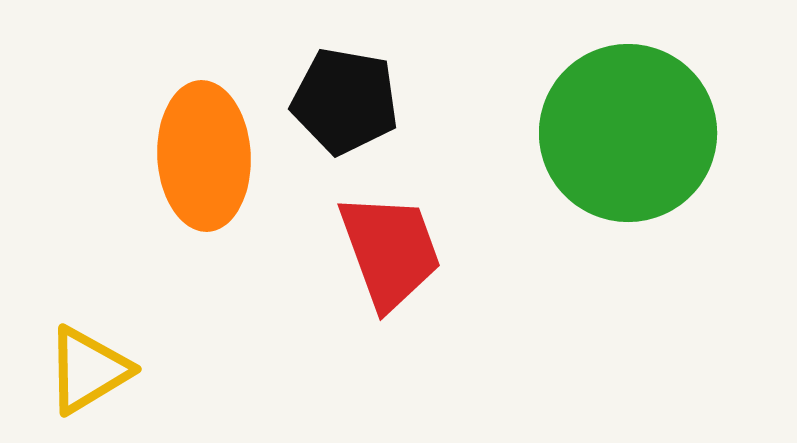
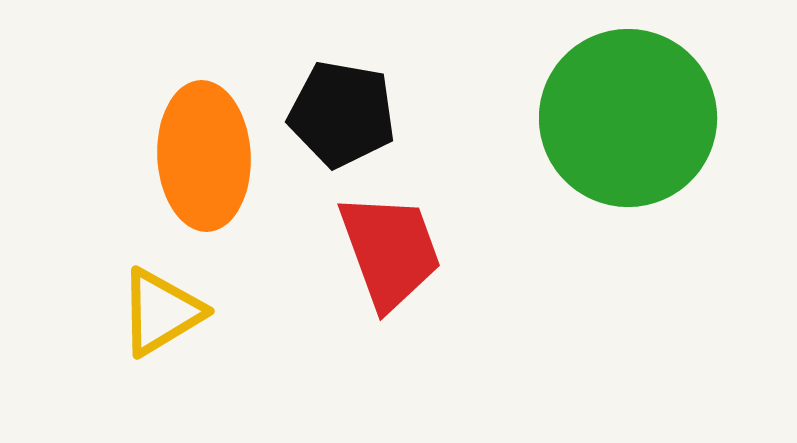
black pentagon: moved 3 px left, 13 px down
green circle: moved 15 px up
yellow triangle: moved 73 px right, 58 px up
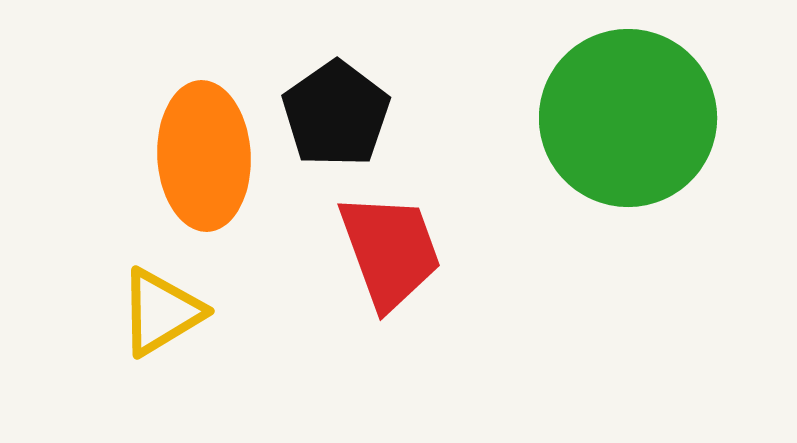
black pentagon: moved 6 px left; rotated 27 degrees clockwise
